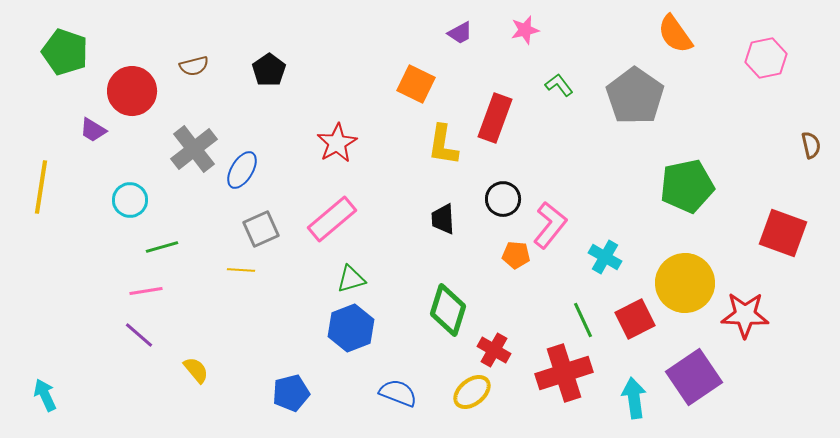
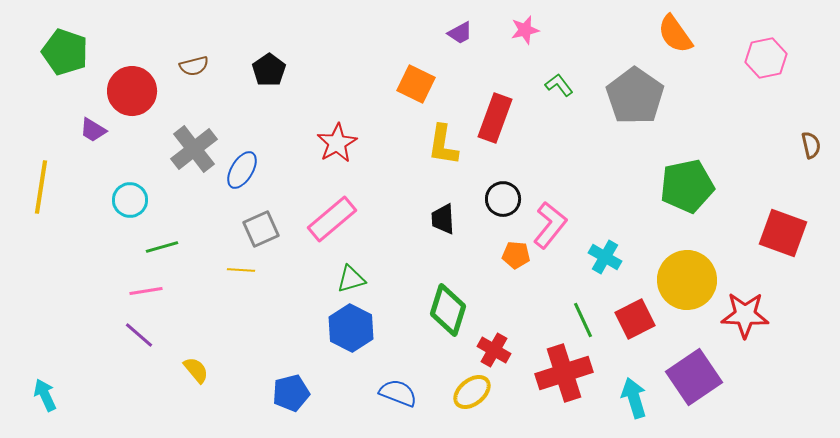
yellow circle at (685, 283): moved 2 px right, 3 px up
blue hexagon at (351, 328): rotated 12 degrees counterclockwise
cyan arrow at (634, 398): rotated 9 degrees counterclockwise
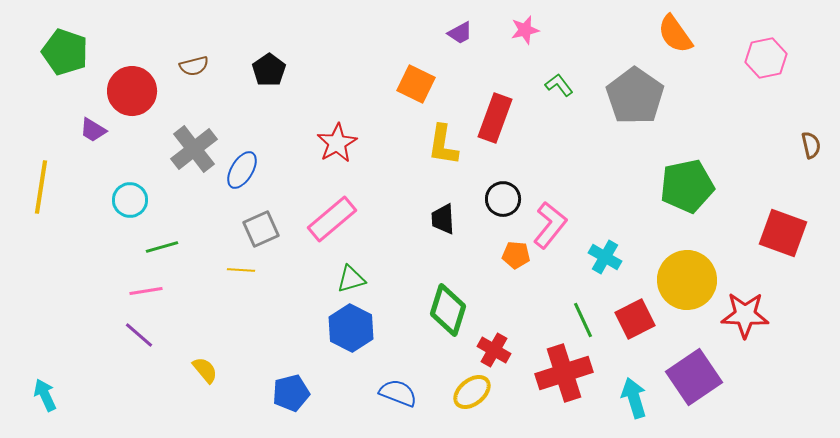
yellow semicircle at (196, 370): moved 9 px right
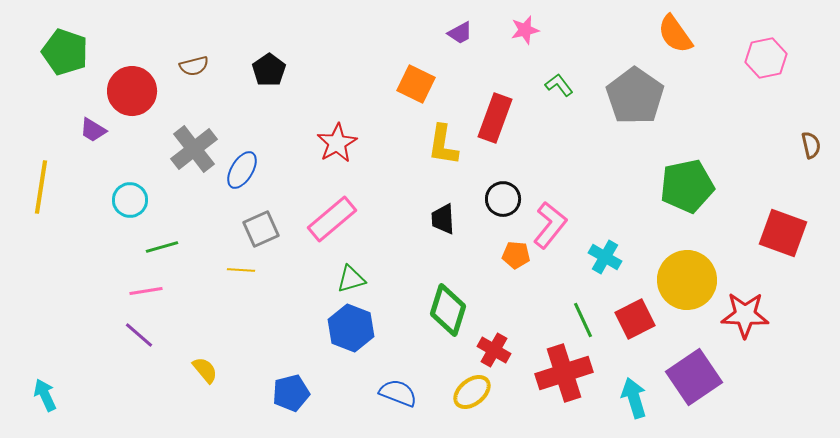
blue hexagon at (351, 328): rotated 6 degrees counterclockwise
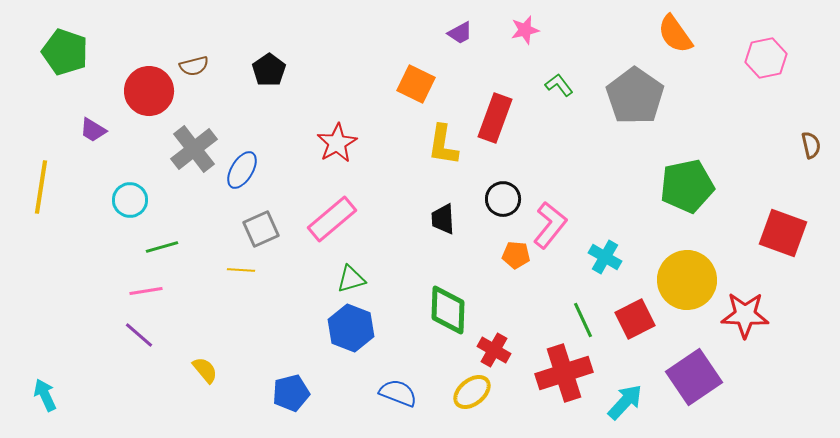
red circle at (132, 91): moved 17 px right
green diamond at (448, 310): rotated 15 degrees counterclockwise
cyan arrow at (634, 398): moved 9 px left, 4 px down; rotated 60 degrees clockwise
